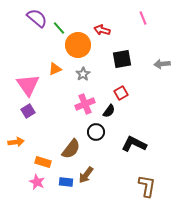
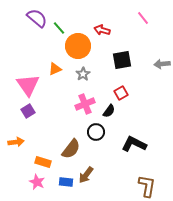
pink line: rotated 16 degrees counterclockwise
orange circle: moved 1 px down
black square: moved 1 px down
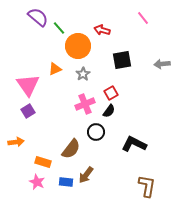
purple semicircle: moved 1 px right, 1 px up
red square: moved 10 px left
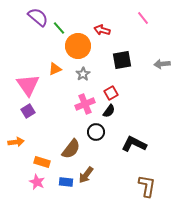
orange rectangle: moved 1 px left
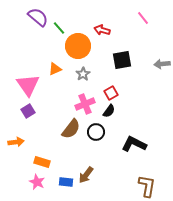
brown semicircle: moved 20 px up
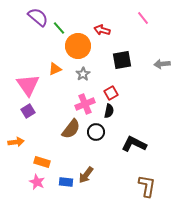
black semicircle: rotated 24 degrees counterclockwise
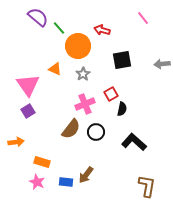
orange triangle: rotated 48 degrees clockwise
red square: moved 1 px down
black semicircle: moved 13 px right, 2 px up
black L-shape: moved 2 px up; rotated 15 degrees clockwise
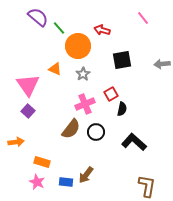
purple square: rotated 16 degrees counterclockwise
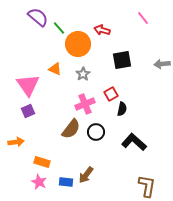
orange circle: moved 2 px up
purple square: rotated 24 degrees clockwise
pink star: moved 2 px right
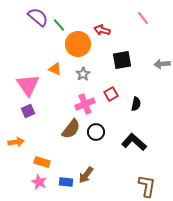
green line: moved 3 px up
black semicircle: moved 14 px right, 5 px up
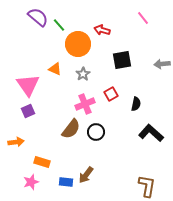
black L-shape: moved 17 px right, 9 px up
pink star: moved 8 px left; rotated 28 degrees clockwise
